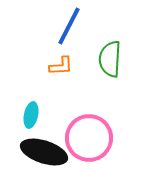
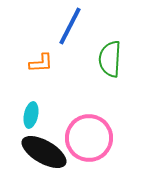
blue line: moved 1 px right
orange L-shape: moved 20 px left, 3 px up
black ellipse: rotated 12 degrees clockwise
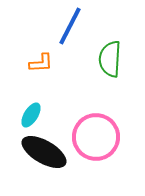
cyan ellipse: rotated 20 degrees clockwise
pink circle: moved 7 px right, 1 px up
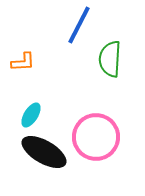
blue line: moved 9 px right, 1 px up
orange L-shape: moved 18 px left, 1 px up
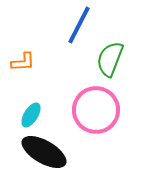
green semicircle: rotated 18 degrees clockwise
pink circle: moved 27 px up
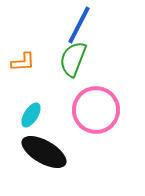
green semicircle: moved 37 px left
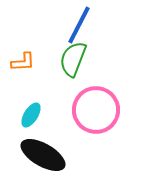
black ellipse: moved 1 px left, 3 px down
